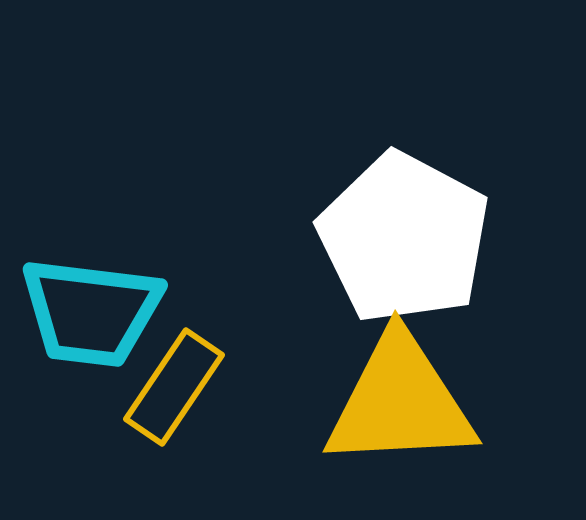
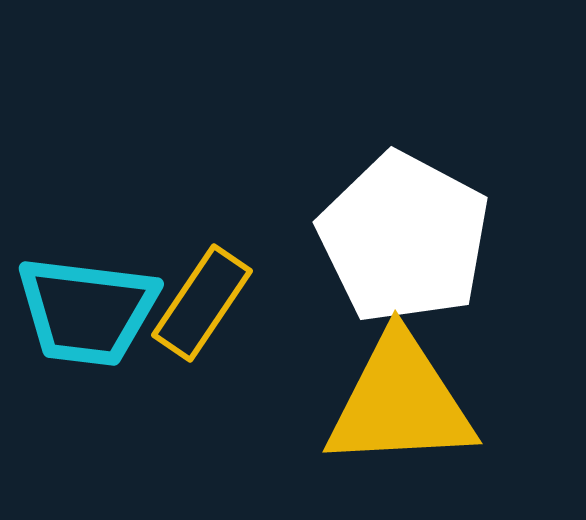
cyan trapezoid: moved 4 px left, 1 px up
yellow rectangle: moved 28 px right, 84 px up
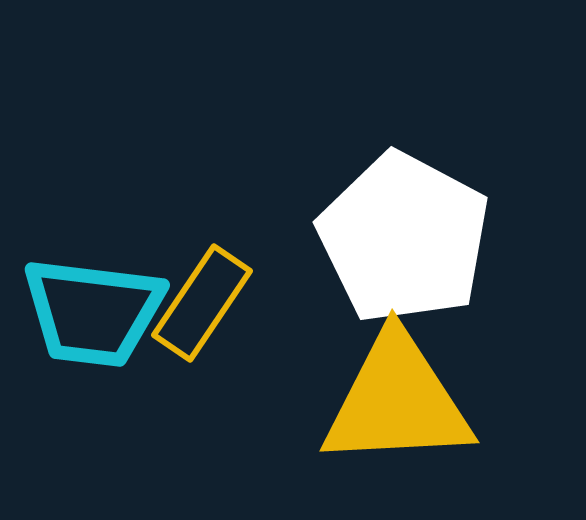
cyan trapezoid: moved 6 px right, 1 px down
yellow triangle: moved 3 px left, 1 px up
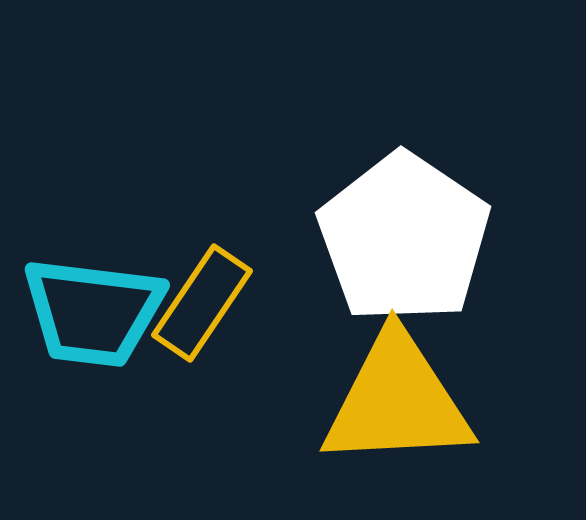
white pentagon: rotated 6 degrees clockwise
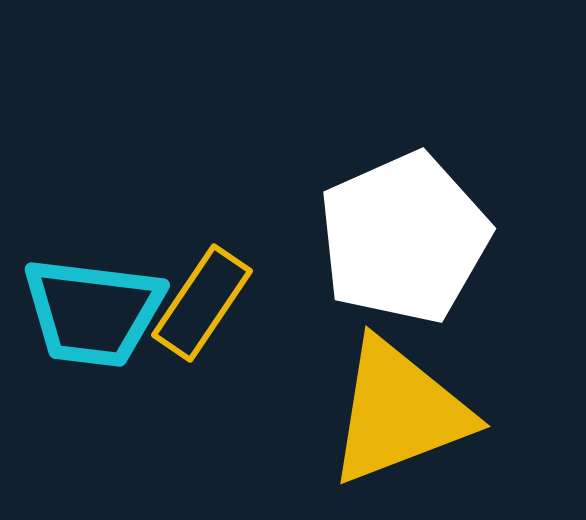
white pentagon: rotated 14 degrees clockwise
yellow triangle: moved 2 px right, 11 px down; rotated 18 degrees counterclockwise
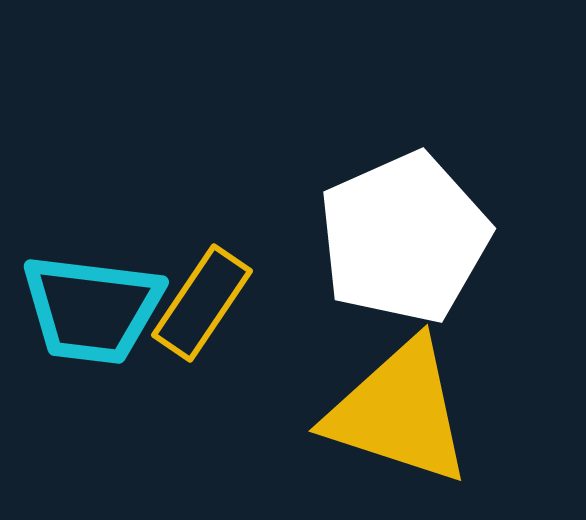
cyan trapezoid: moved 1 px left, 3 px up
yellow triangle: rotated 39 degrees clockwise
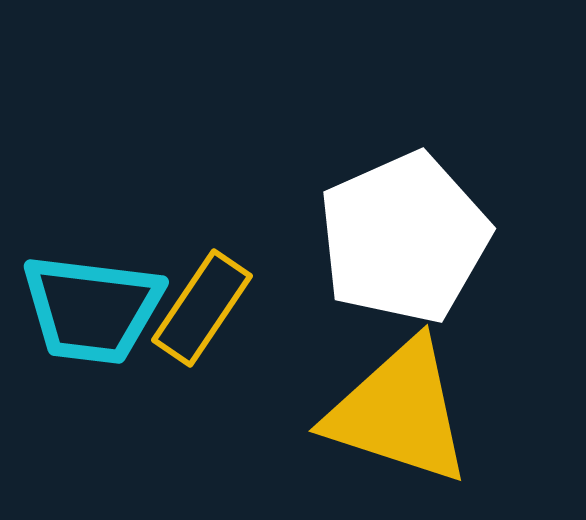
yellow rectangle: moved 5 px down
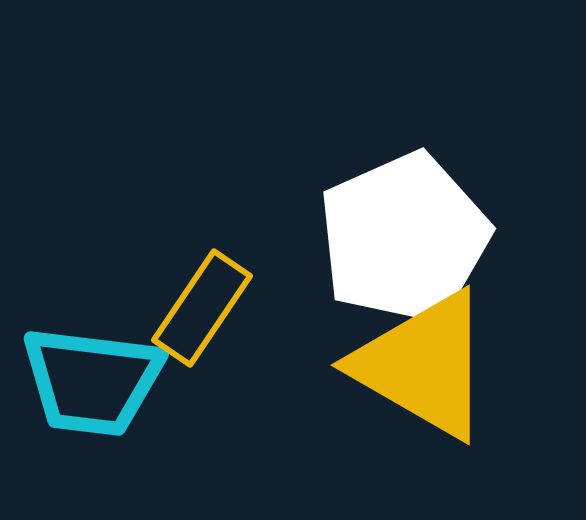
cyan trapezoid: moved 72 px down
yellow triangle: moved 24 px right, 47 px up; rotated 12 degrees clockwise
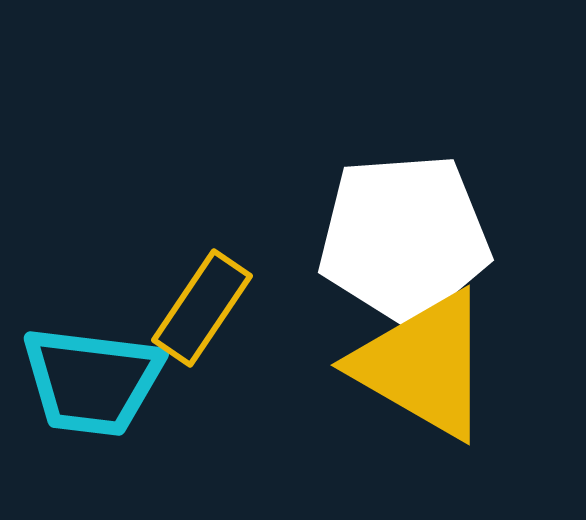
white pentagon: rotated 20 degrees clockwise
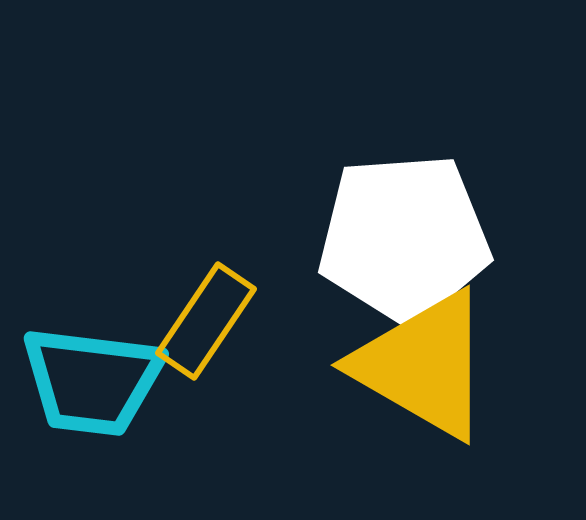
yellow rectangle: moved 4 px right, 13 px down
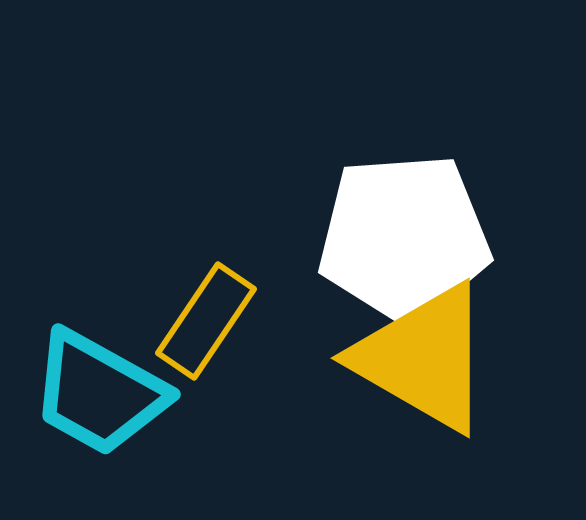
yellow triangle: moved 7 px up
cyan trapezoid: moved 7 px right, 12 px down; rotated 22 degrees clockwise
